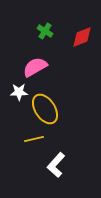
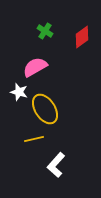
red diamond: rotated 15 degrees counterclockwise
white star: rotated 18 degrees clockwise
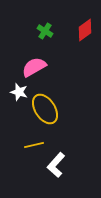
red diamond: moved 3 px right, 7 px up
pink semicircle: moved 1 px left
yellow line: moved 6 px down
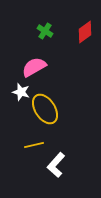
red diamond: moved 2 px down
white star: moved 2 px right
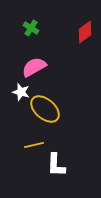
green cross: moved 14 px left, 3 px up
yellow ellipse: rotated 16 degrees counterclockwise
white L-shape: rotated 40 degrees counterclockwise
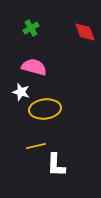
green cross: rotated 28 degrees clockwise
red diamond: rotated 75 degrees counterclockwise
pink semicircle: rotated 45 degrees clockwise
yellow ellipse: rotated 48 degrees counterclockwise
yellow line: moved 2 px right, 1 px down
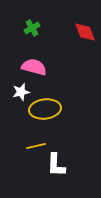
green cross: moved 1 px right
white star: rotated 30 degrees counterclockwise
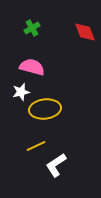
pink semicircle: moved 2 px left
yellow line: rotated 12 degrees counterclockwise
white L-shape: rotated 55 degrees clockwise
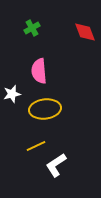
pink semicircle: moved 7 px right, 4 px down; rotated 110 degrees counterclockwise
white star: moved 9 px left, 2 px down
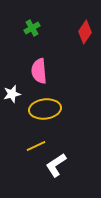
red diamond: rotated 55 degrees clockwise
